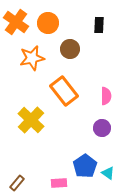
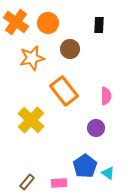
purple circle: moved 6 px left
brown rectangle: moved 10 px right, 1 px up
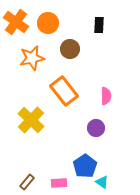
cyan triangle: moved 6 px left, 9 px down
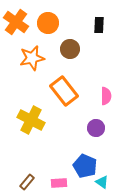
yellow cross: rotated 16 degrees counterclockwise
blue pentagon: rotated 15 degrees counterclockwise
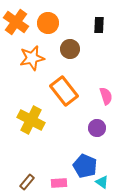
pink semicircle: rotated 18 degrees counterclockwise
purple circle: moved 1 px right
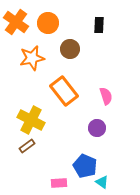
brown rectangle: moved 36 px up; rotated 14 degrees clockwise
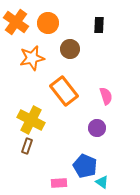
brown rectangle: rotated 35 degrees counterclockwise
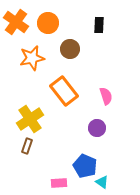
yellow cross: moved 1 px left, 1 px up; rotated 28 degrees clockwise
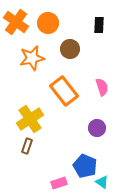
pink semicircle: moved 4 px left, 9 px up
pink rectangle: rotated 14 degrees counterclockwise
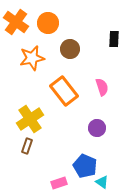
black rectangle: moved 15 px right, 14 px down
